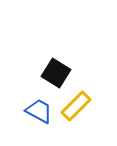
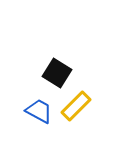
black square: moved 1 px right
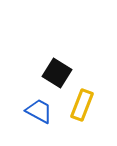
yellow rectangle: moved 6 px right, 1 px up; rotated 24 degrees counterclockwise
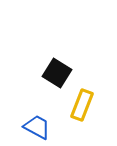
blue trapezoid: moved 2 px left, 16 px down
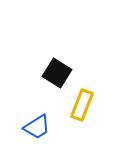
blue trapezoid: rotated 120 degrees clockwise
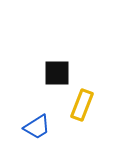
black square: rotated 32 degrees counterclockwise
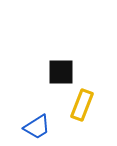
black square: moved 4 px right, 1 px up
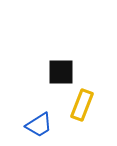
blue trapezoid: moved 2 px right, 2 px up
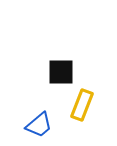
blue trapezoid: rotated 8 degrees counterclockwise
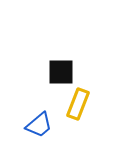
yellow rectangle: moved 4 px left, 1 px up
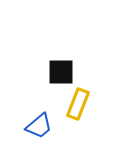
blue trapezoid: moved 1 px down
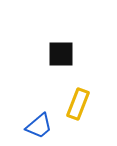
black square: moved 18 px up
